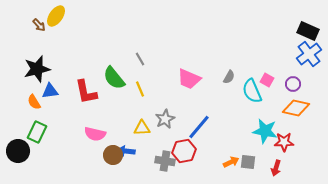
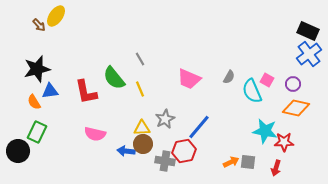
brown circle: moved 30 px right, 11 px up
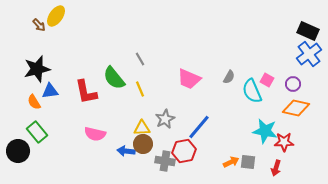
green rectangle: rotated 65 degrees counterclockwise
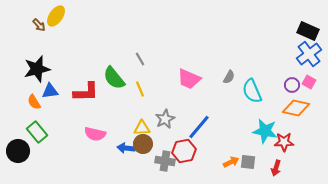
pink square: moved 42 px right, 2 px down
purple circle: moved 1 px left, 1 px down
red L-shape: rotated 80 degrees counterclockwise
blue arrow: moved 3 px up
